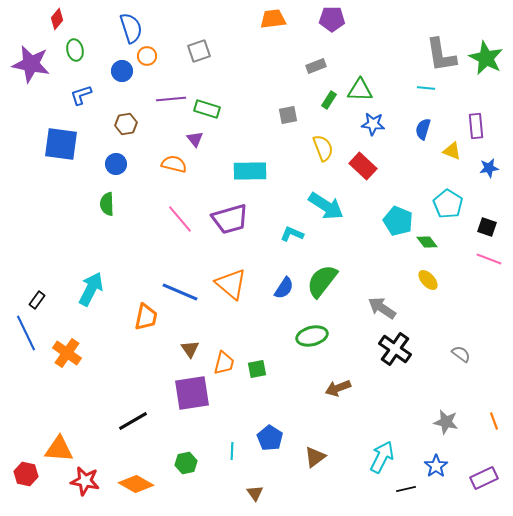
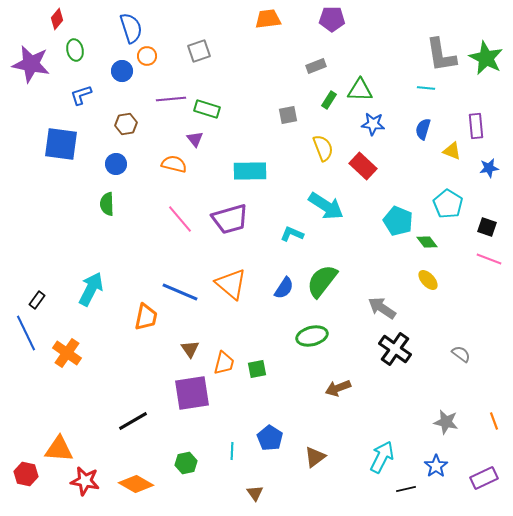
orange trapezoid at (273, 19): moved 5 px left
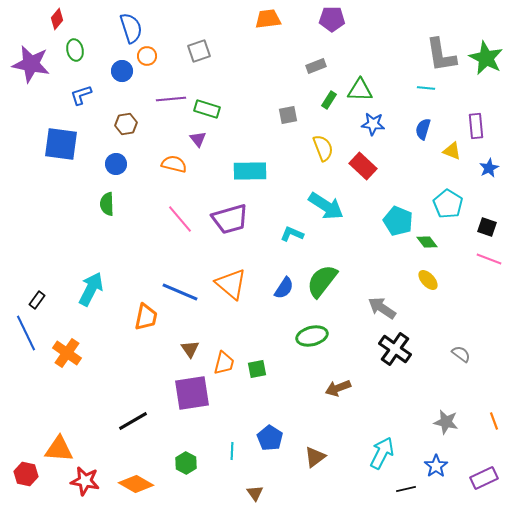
purple triangle at (195, 139): moved 3 px right
blue star at (489, 168): rotated 18 degrees counterclockwise
cyan arrow at (382, 457): moved 4 px up
green hexagon at (186, 463): rotated 20 degrees counterclockwise
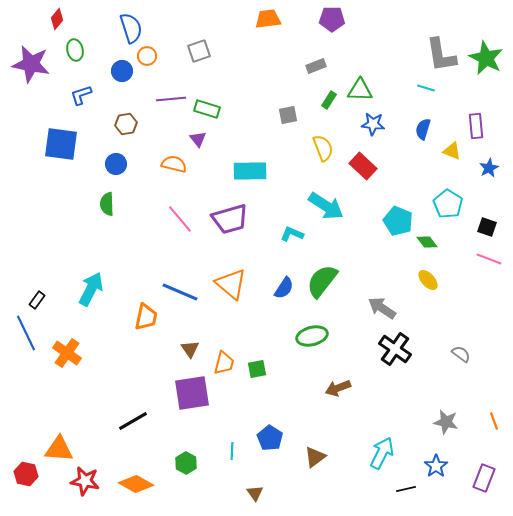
cyan line at (426, 88): rotated 12 degrees clockwise
purple rectangle at (484, 478): rotated 44 degrees counterclockwise
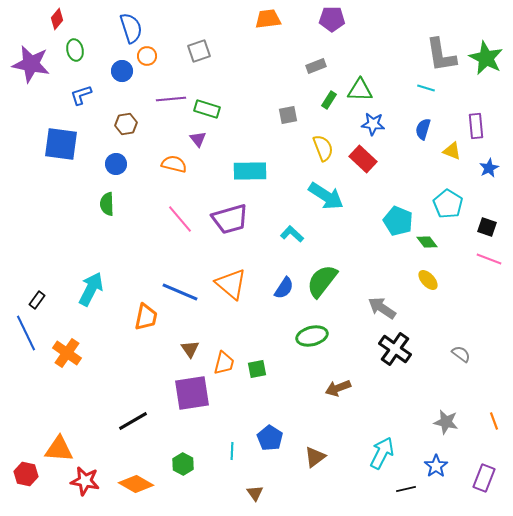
red rectangle at (363, 166): moved 7 px up
cyan arrow at (326, 206): moved 10 px up
cyan L-shape at (292, 234): rotated 20 degrees clockwise
green hexagon at (186, 463): moved 3 px left, 1 px down
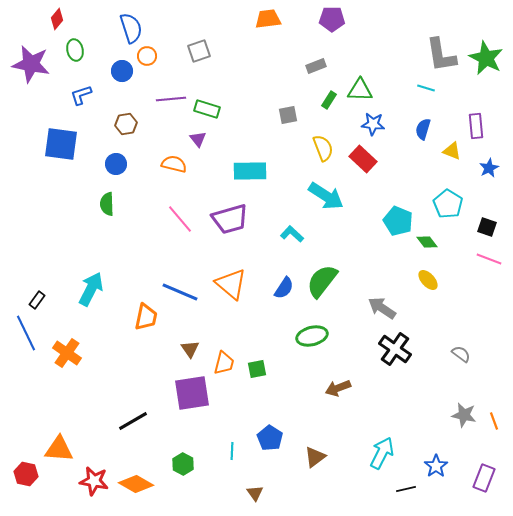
gray star at (446, 422): moved 18 px right, 7 px up
red star at (85, 481): moved 9 px right
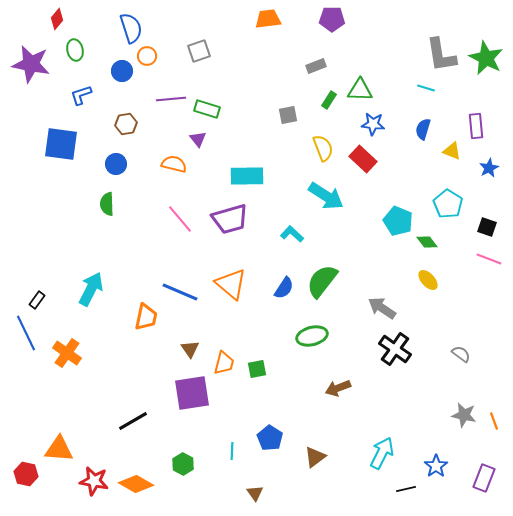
cyan rectangle at (250, 171): moved 3 px left, 5 px down
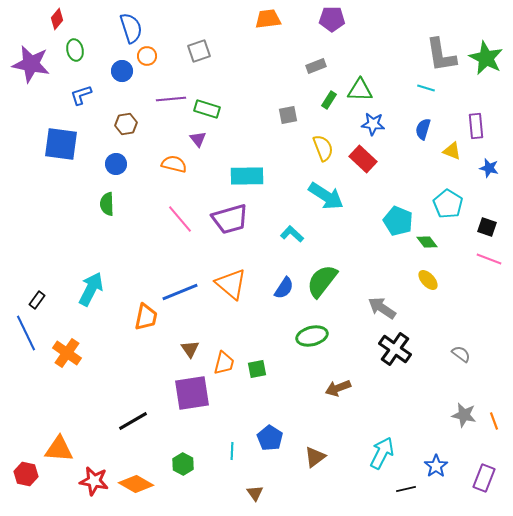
blue star at (489, 168): rotated 30 degrees counterclockwise
blue line at (180, 292): rotated 45 degrees counterclockwise
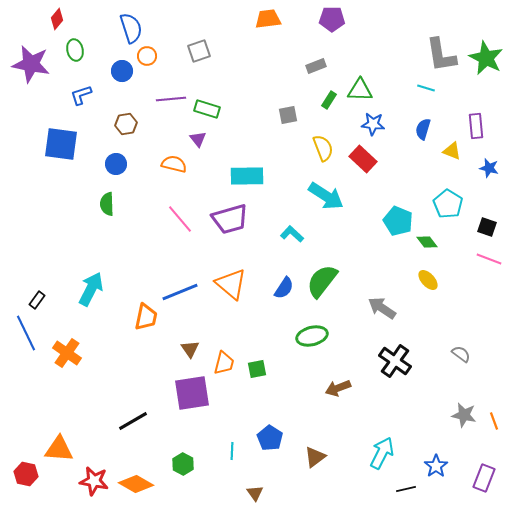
black cross at (395, 349): moved 12 px down
